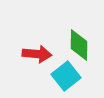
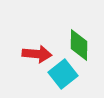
cyan square: moved 3 px left, 2 px up
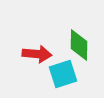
cyan square: rotated 20 degrees clockwise
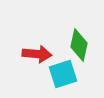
green diamond: rotated 12 degrees clockwise
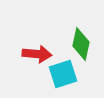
green diamond: moved 2 px right, 1 px up
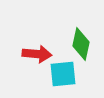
cyan square: rotated 12 degrees clockwise
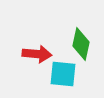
cyan square: rotated 12 degrees clockwise
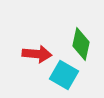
cyan square: moved 1 px right, 1 px down; rotated 24 degrees clockwise
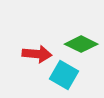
green diamond: rotated 76 degrees counterclockwise
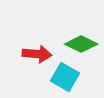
cyan square: moved 1 px right, 2 px down
